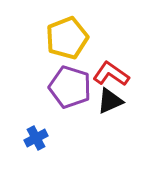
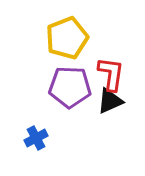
red L-shape: rotated 63 degrees clockwise
purple pentagon: rotated 15 degrees counterclockwise
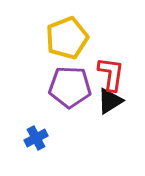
black triangle: rotated 8 degrees counterclockwise
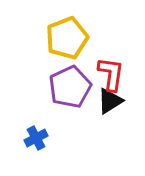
purple pentagon: rotated 27 degrees counterclockwise
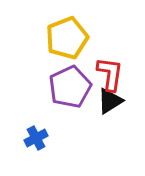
red L-shape: moved 1 px left
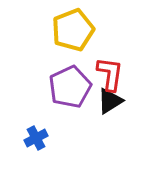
yellow pentagon: moved 6 px right, 8 px up
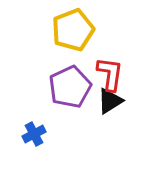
blue cross: moved 2 px left, 4 px up
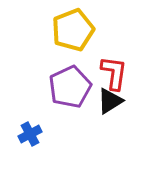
red L-shape: moved 4 px right, 1 px up
blue cross: moved 4 px left
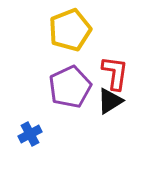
yellow pentagon: moved 3 px left
red L-shape: moved 1 px right
